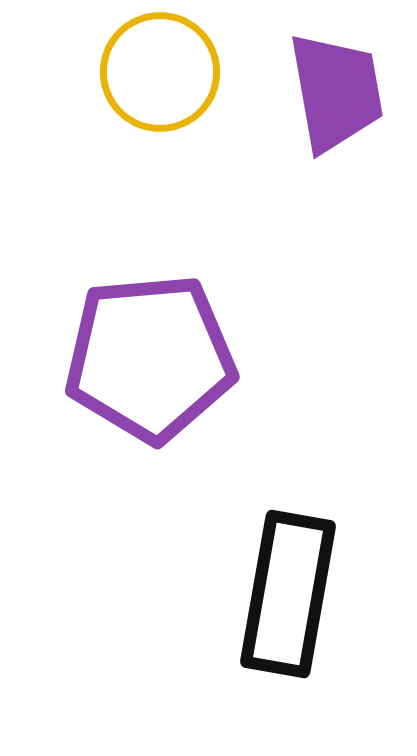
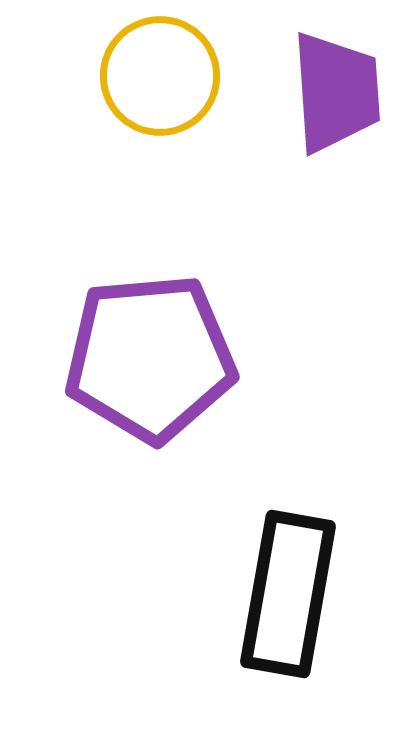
yellow circle: moved 4 px down
purple trapezoid: rotated 6 degrees clockwise
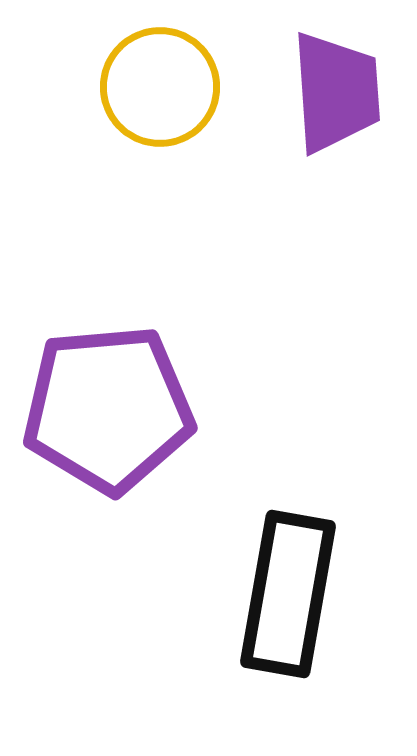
yellow circle: moved 11 px down
purple pentagon: moved 42 px left, 51 px down
